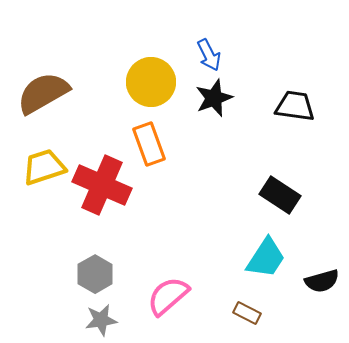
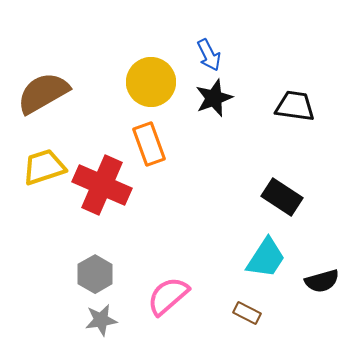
black rectangle: moved 2 px right, 2 px down
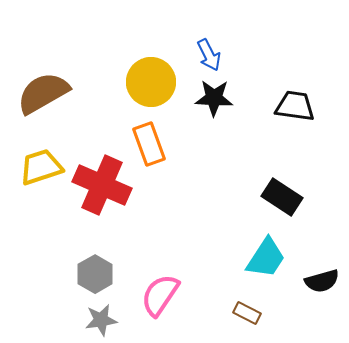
black star: rotated 24 degrees clockwise
yellow trapezoid: moved 3 px left
pink semicircle: moved 8 px left, 1 px up; rotated 15 degrees counterclockwise
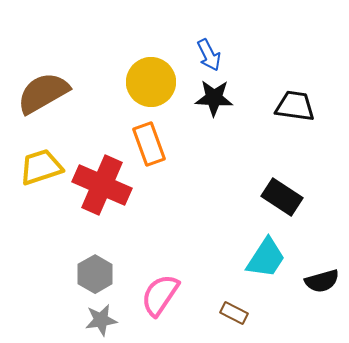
brown rectangle: moved 13 px left
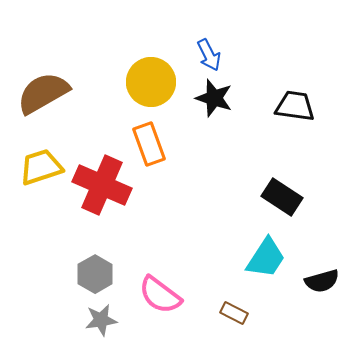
black star: rotated 15 degrees clockwise
pink semicircle: rotated 87 degrees counterclockwise
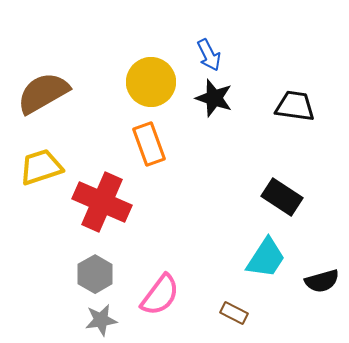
red cross: moved 17 px down
pink semicircle: rotated 90 degrees counterclockwise
